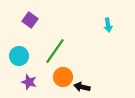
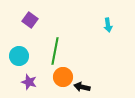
green line: rotated 24 degrees counterclockwise
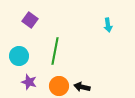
orange circle: moved 4 px left, 9 px down
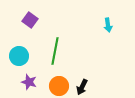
black arrow: rotated 77 degrees counterclockwise
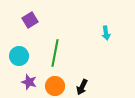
purple square: rotated 21 degrees clockwise
cyan arrow: moved 2 px left, 8 px down
green line: moved 2 px down
orange circle: moved 4 px left
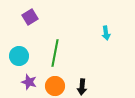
purple square: moved 3 px up
black arrow: rotated 21 degrees counterclockwise
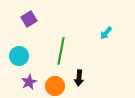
purple square: moved 1 px left, 2 px down
cyan arrow: rotated 48 degrees clockwise
green line: moved 6 px right, 2 px up
purple star: rotated 28 degrees clockwise
black arrow: moved 3 px left, 9 px up
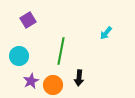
purple square: moved 1 px left, 1 px down
purple star: moved 2 px right, 1 px up
orange circle: moved 2 px left, 1 px up
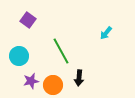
purple square: rotated 21 degrees counterclockwise
green line: rotated 40 degrees counterclockwise
purple star: rotated 14 degrees clockwise
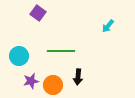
purple square: moved 10 px right, 7 px up
cyan arrow: moved 2 px right, 7 px up
green line: rotated 60 degrees counterclockwise
black arrow: moved 1 px left, 1 px up
